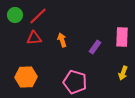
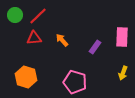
orange arrow: rotated 24 degrees counterclockwise
orange hexagon: rotated 20 degrees clockwise
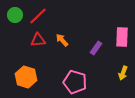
red triangle: moved 4 px right, 2 px down
purple rectangle: moved 1 px right, 1 px down
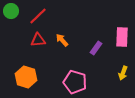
green circle: moved 4 px left, 4 px up
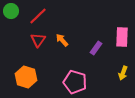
red triangle: rotated 49 degrees counterclockwise
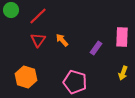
green circle: moved 1 px up
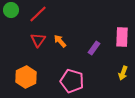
red line: moved 2 px up
orange arrow: moved 2 px left, 1 px down
purple rectangle: moved 2 px left
orange hexagon: rotated 15 degrees clockwise
pink pentagon: moved 3 px left, 1 px up
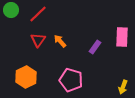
purple rectangle: moved 1 px right, 1 px up
yellow arrow: moved 14 px down
pink pentagon: moved 1 px left, 1 px up
